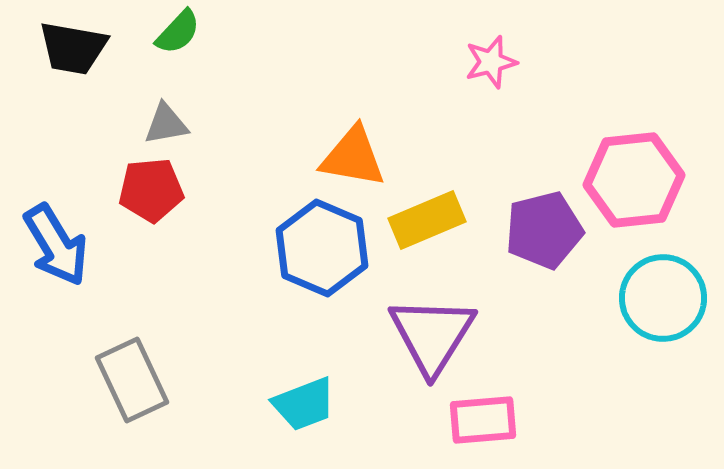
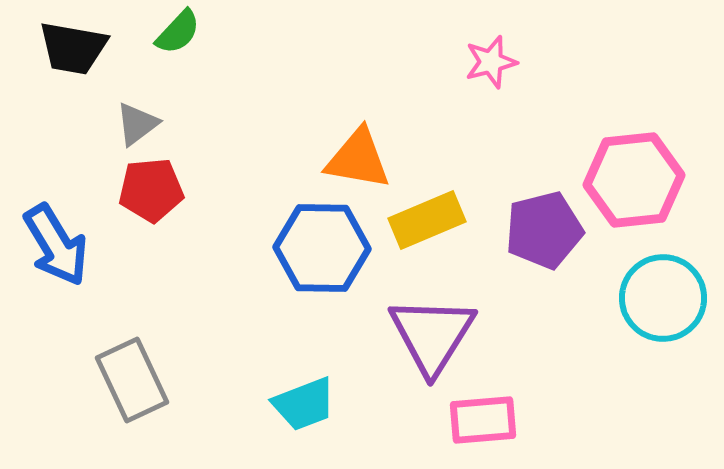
gray triangle: moved 29 px left; rotated 27 degrees counterclockwise
orange triangle: moved 5 px right, 2 px down
blue hexagon: rotated 22 degrees counterclockwise
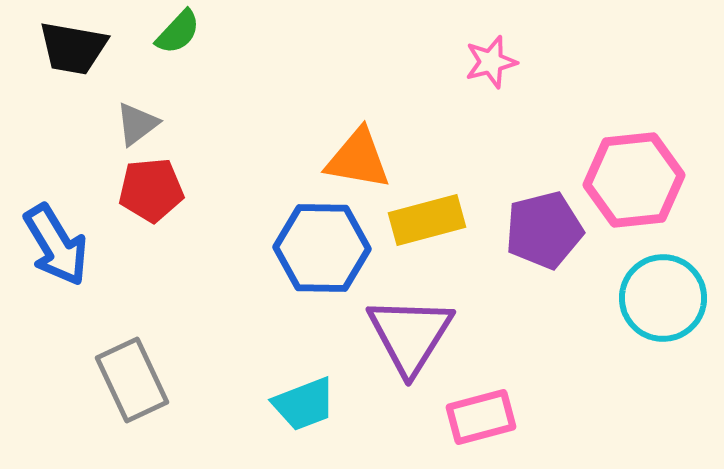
yellow rectangle: rotated 8 degrees clockwise
purple triangle: moved 22 px left
pink rectangle: moved 2 px left, 3 px up; rotated 10 degrees counterclockwise
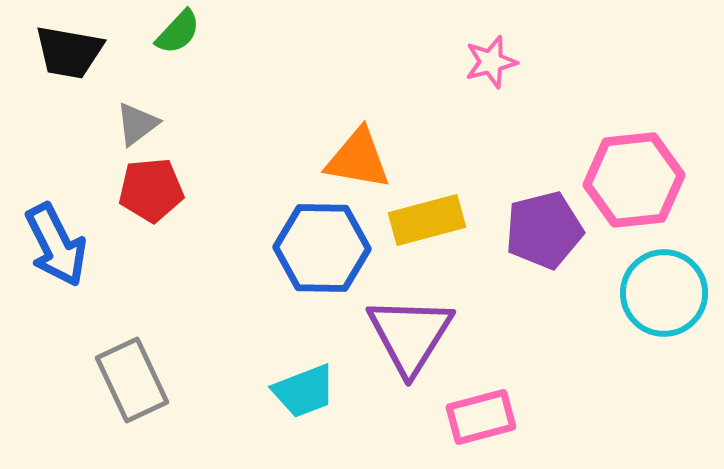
black trapezoid: moved 4 px left, 4 px down
blue arrow: rotated 4 degrees clockwise
cyan circle: moved 1 px right, 5 px up
cyan trapezoid: moved 13 px up
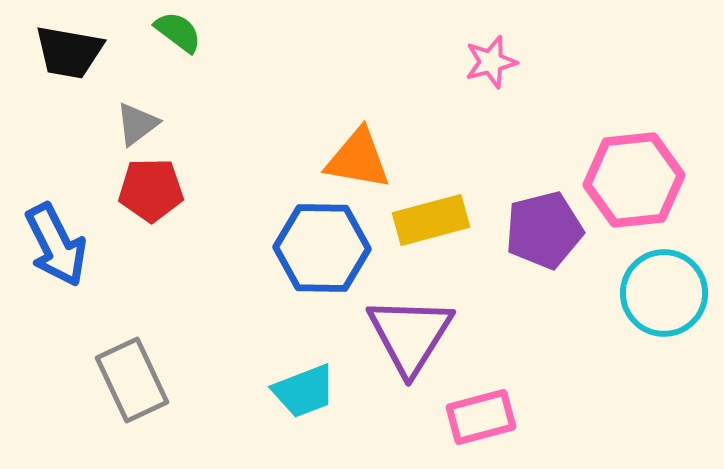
green semicircle: rotated 96 degrees counterclockwise
red pentagon: rotated 4 degrees clockwise
yellow rectangle: moved 4 px right
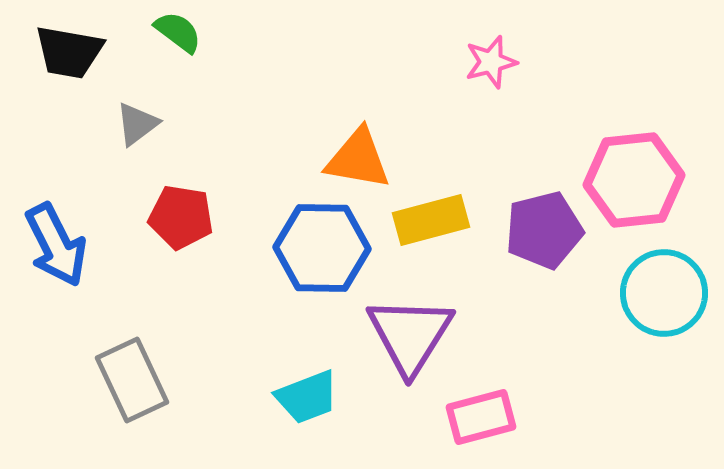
red pentagon: moved 30 px right, 27 px down; rotated 10 degrees clockwise
cyan trapezoid: moved 3 px right, 6 px down
